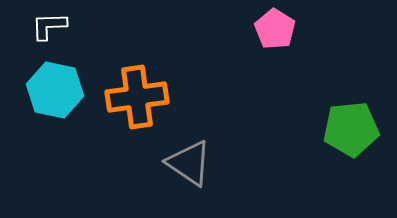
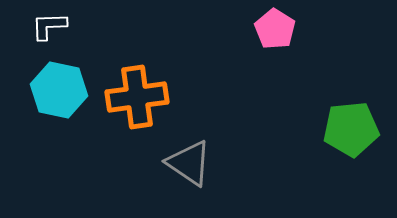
cyan hexagon: moved 4 px right
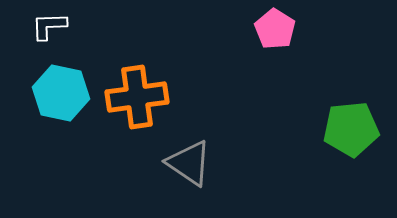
cyan hexagon: moved 2 px right, 3 px down
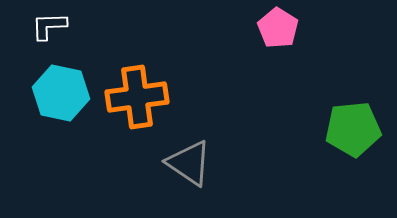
pink pentagon: moved 3 px right, 1 px up
green pentagon: moved 2 px right
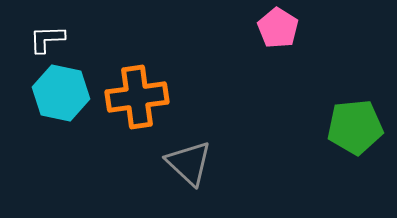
white L-shape: moved 2 px left, 13 px down
green pentagon: moved 2 px right, 2 px up
gray triangle: rotated 9 degrees clockwise
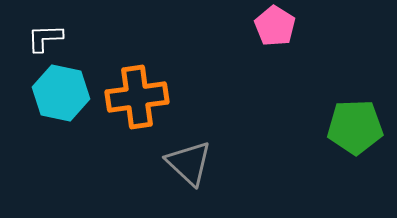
pink pentagon: moved 3 px left, 2 px up
white L-shape: moved 2 px left, 1 px up
green pentagon: rotated 4 degrees clockwise
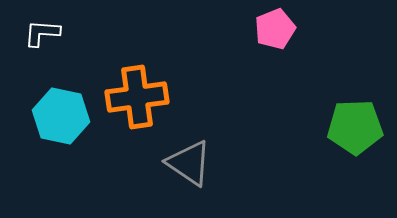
pink pentagon: moved 3 px down; rotated 18 degrees clockwise
white L-shape: moved 3 px left, 5 px up; rotated 6 degrees clockwise
cyan hexagon: moved 23 px down
gray triangle: rotated 9 degrees counterclockwise
